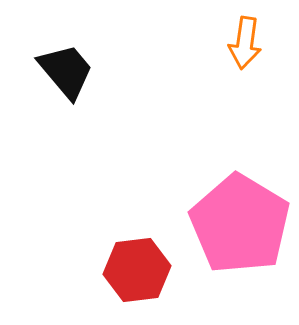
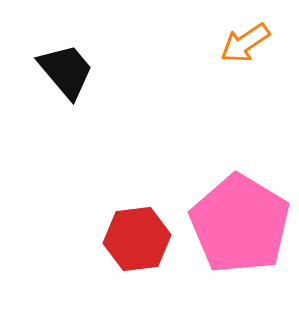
orange arrow: rotated 48 degrees clockwise
red hexagon: moved 31 px up
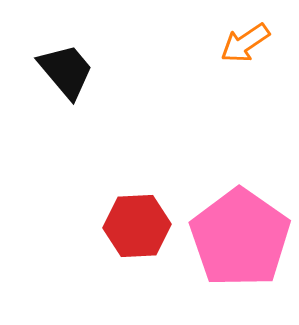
pink pentagon: moved 14 px down; rotated 4 degrees clockwise
red hexagon: moved 13 px up; rotated 4 degrees clockwise
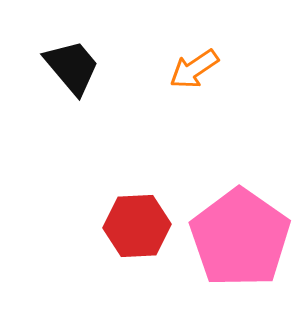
orange arrow: moved 51 px left, 26 px down
black trapezoid: moved 6 px right, 4 px up
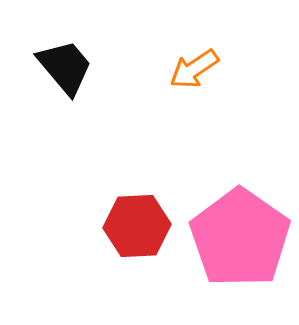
black trapezoid: moved 7 px left
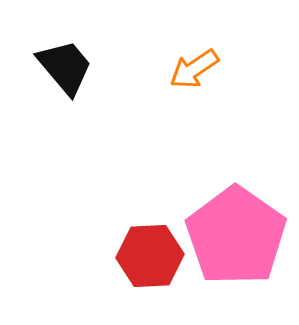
red hexagon: moved 13 px right, 30 px down
pink pentagon: moved 4 px left, 2 px up
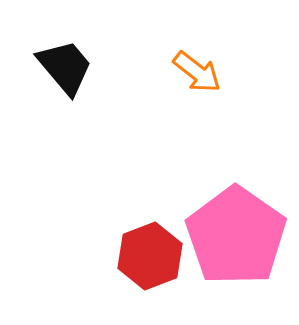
orange arrow: moved 3 px right, 3 px down; rotated 108 degrees counterclockwise
red hexagon: rotated 18 degrees counterclockwise
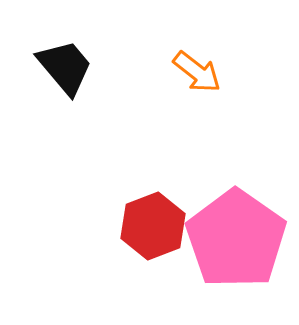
pink pentagon: moved 3 px down
red hexagon: moved 3 px right, 30 px up
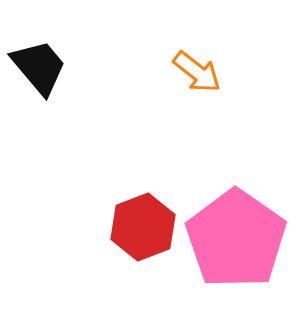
black trapezoid: moved 26 px left
red hexagon: moved 10 px left, 1 px down
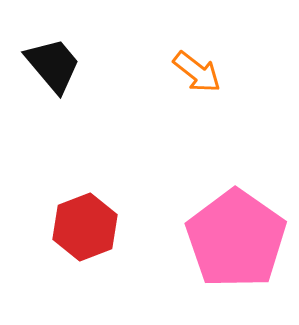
black trapezoid: moved 14 px right, 2 px up
red hexagon: moved 58 px left
